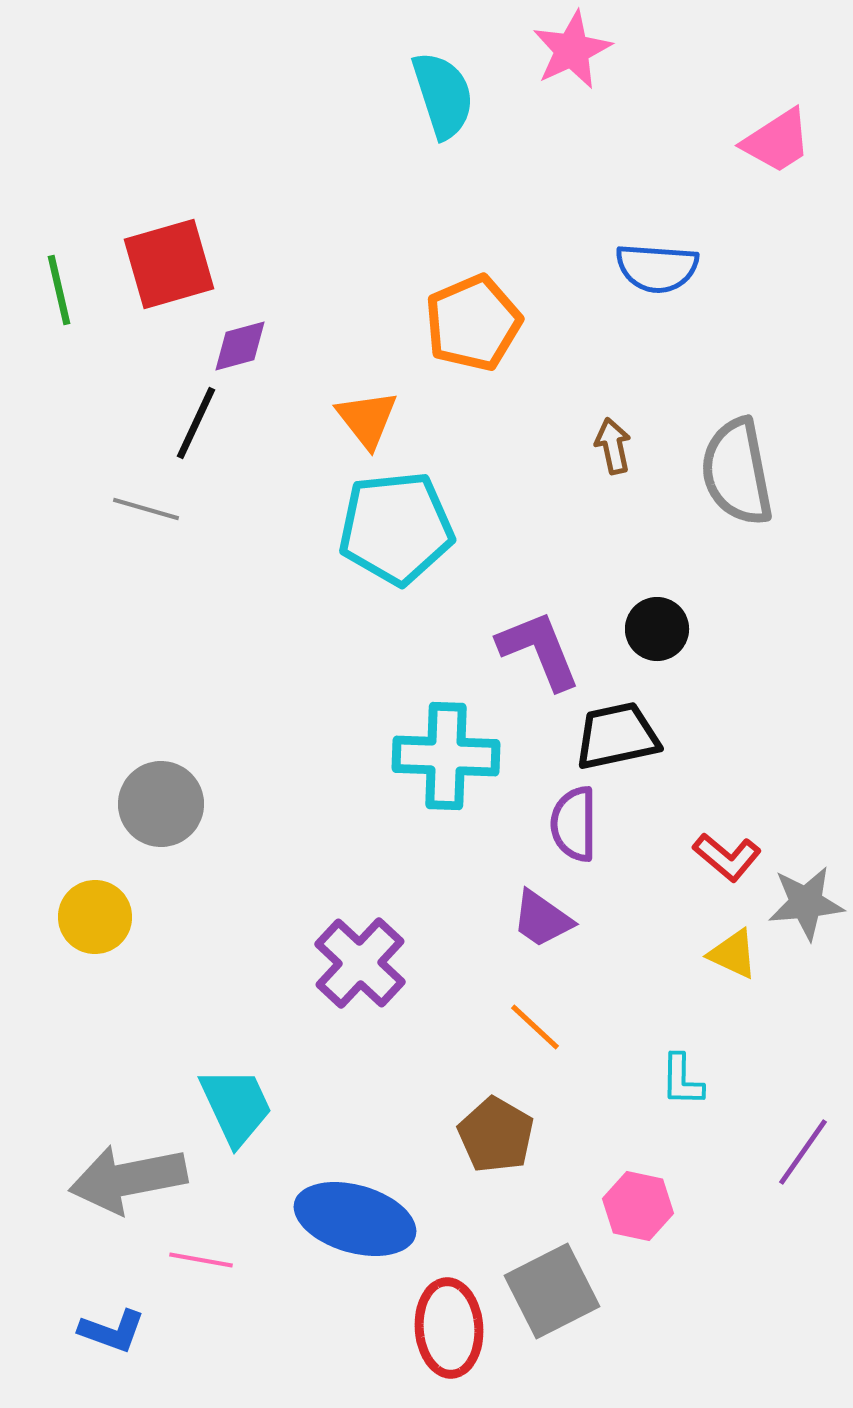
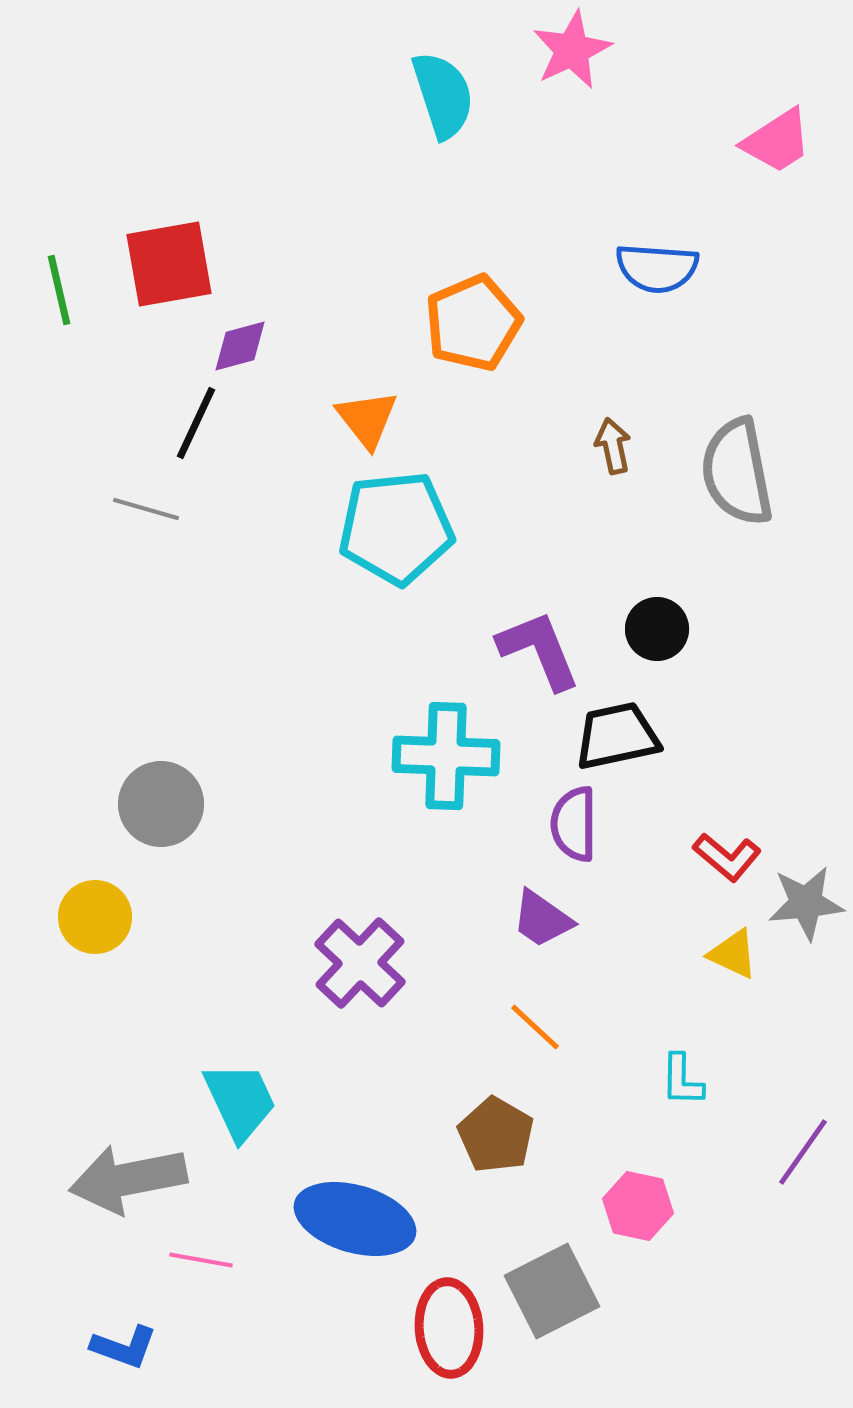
red square: rotated 6 degrees clockwise
cyan trapezoid: moved 4 px right, 5 px up
blue L-shape: moved 12 px right, 16 px down
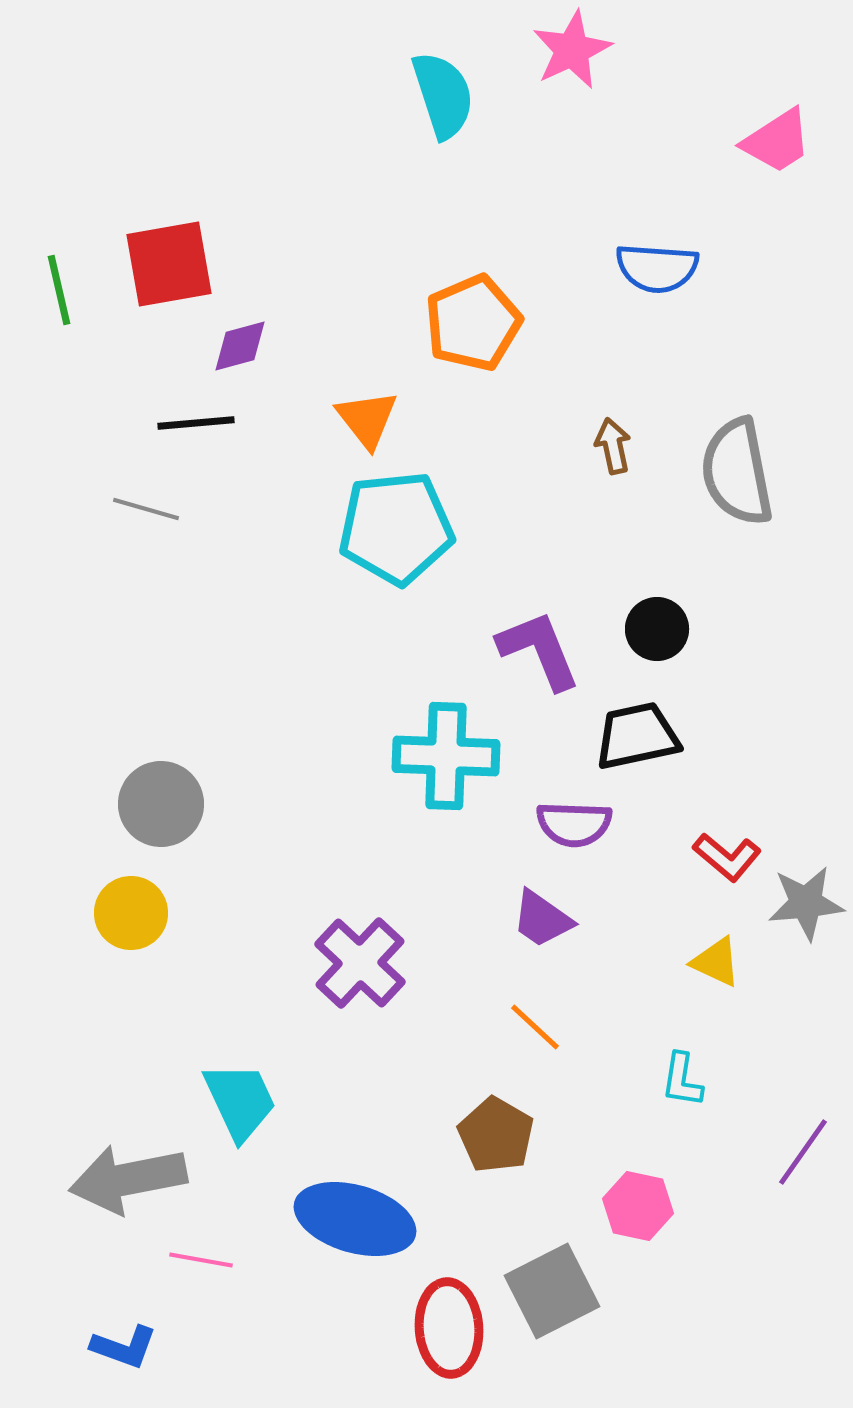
black line: rotated 60 degrees clockwise
black trapezoid: moved 20 px right
purple semicircle: rotated 88 degrees counterclockwise
yellow circle: moved 36 px right, 4 px up
yellow triangle: moved 17 px left, 8 px down
cyan L-shape: rotated 8 degrees clockwise
